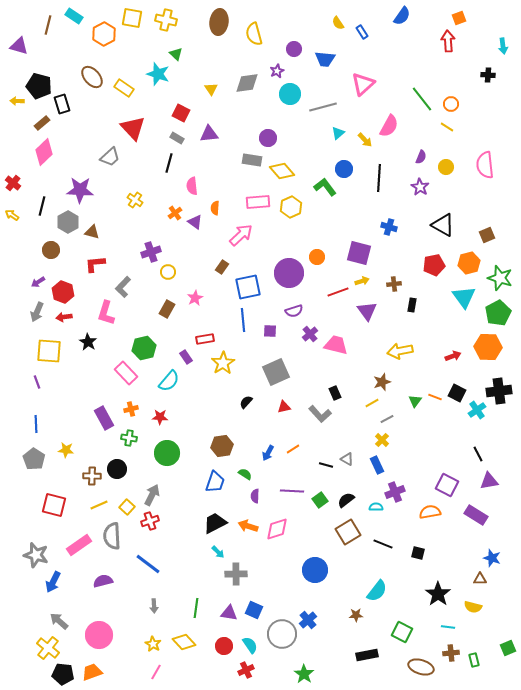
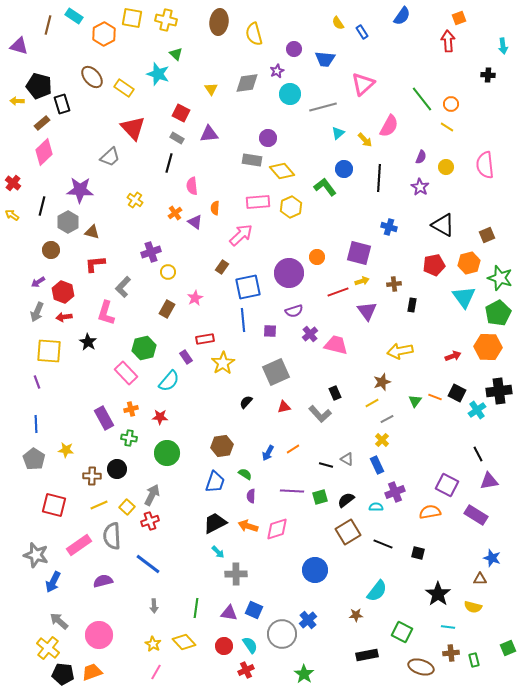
purple semicircle at (255, 496): moved 4 px left
green square at (320, 500): moved 3 px up; rotated 21 degrees clockwise
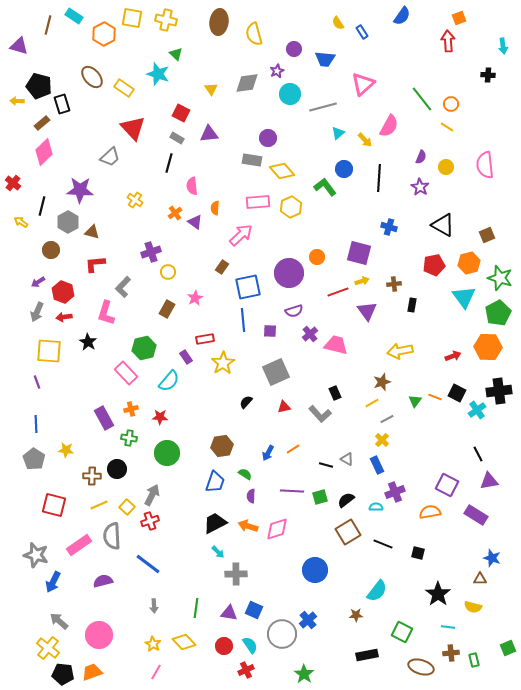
yellow arrow at (12, 215): moved 9 px right, 7 px down
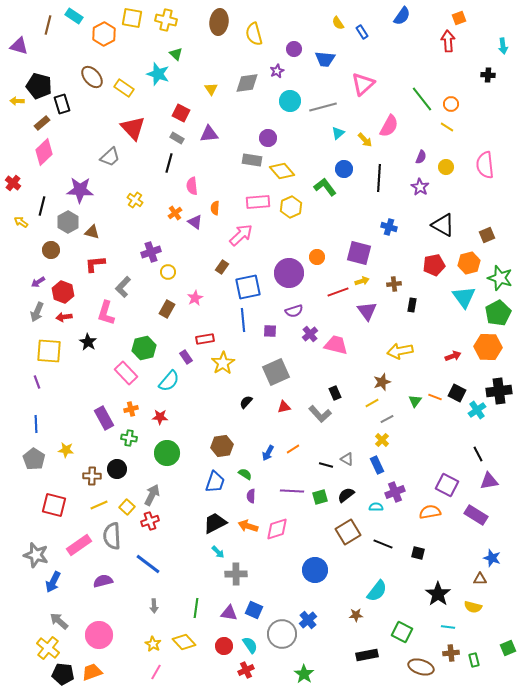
cyan circle at (290, 94): moved 7 px down
black semicircle at (346, 500): moved 5 px up
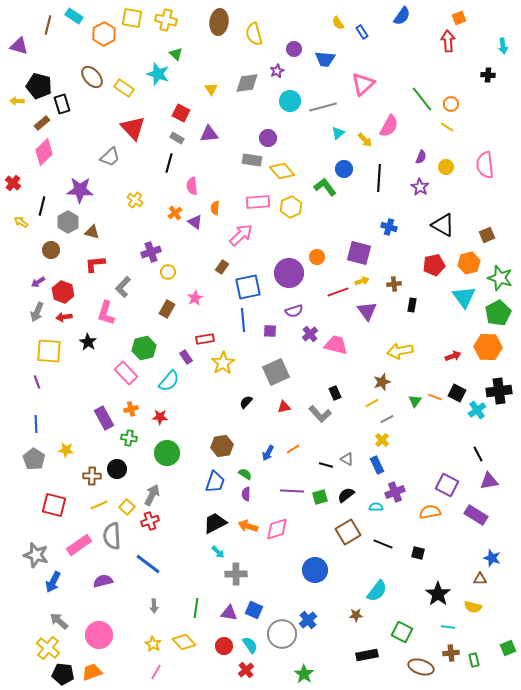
purple semicircle at (251, 496): moved 5 px left, 2 px up
red cross at (246, 670): rotated 14 degrees counterclockwise
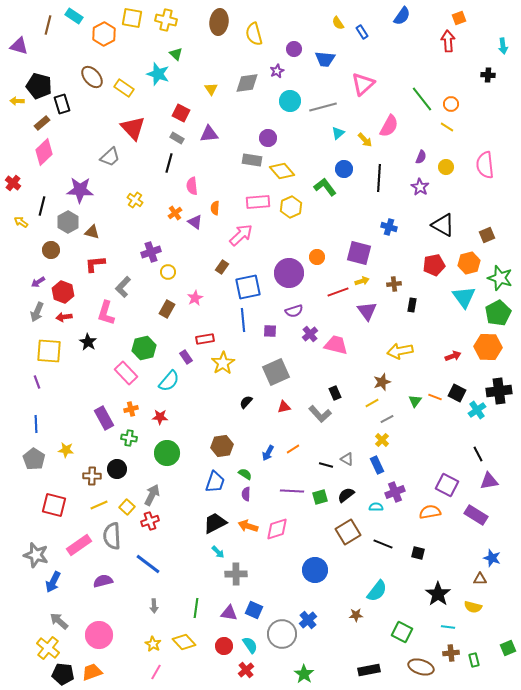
black rectangle at (367, 655): moved 2 px right, 15 px down
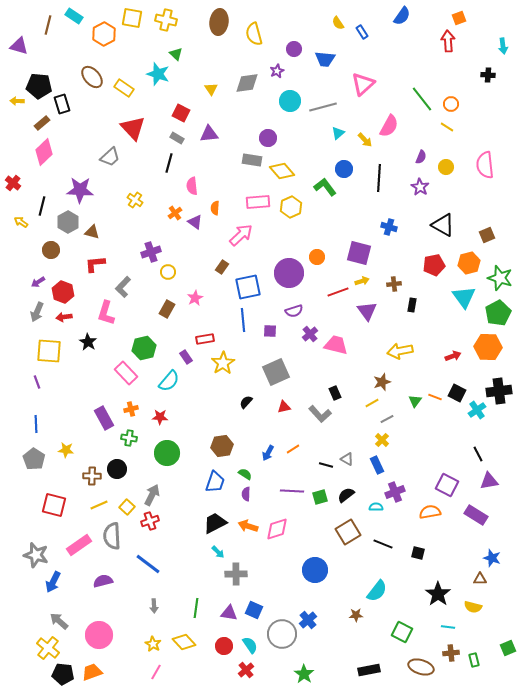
black pentagon at (39, 86): rotated 10 degrees counterclockwise
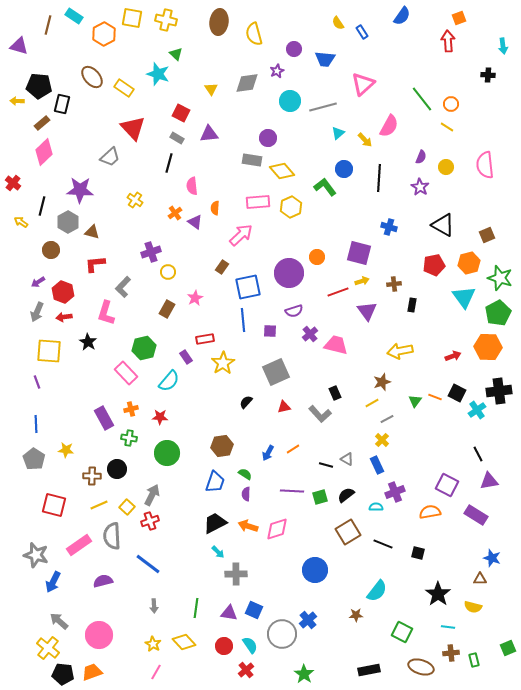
black rectangle at (62, 104): rotated 30 degrees clockwise
